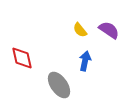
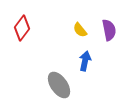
purple semicircle: rotated 45 degrees clockwise
red diamond: moved 30 px up; rotated 50 degrees clockwise
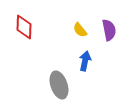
red diamond: moved 2 px right, 1 px up; rotated 35 degrees counterclockwise
gray ellipse: rotated 16 degrees clockwise
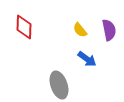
blue arrow: moved 2 px right, 2 px up; rotated 114 degrees clockwise
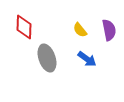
gray ellipse: moved 12 px left, 27 px up
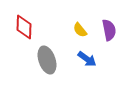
gray ellipse: moved 2 px down
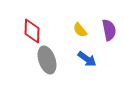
red diamond: moved 8 px right, 4 px down
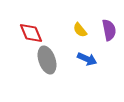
red diamond: moved 1 px left, 2 px down; rotated 25 degrees counterclockwise
blue arrow: rotated 12 degrees counterclockwise
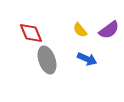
purple semicircle: rotated 65 degrees clockwise
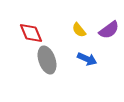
yellow semicircle: moved 1 px left
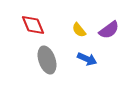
red diamond: moved 2 px right, 8 px up
